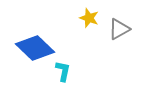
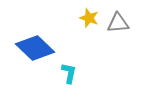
gray triangle: moved 1 px left, 6 px up; rotated 25 degrees clockwise
cyan L-shape: moved 6 px right, 2 px down
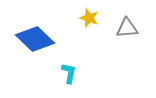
gray triangle: moved 9 px right, 5 px down
blue diamond: moved 9 px up
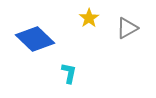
yellow star: rotated 18 degrees clockwise
gray triangle: rotated 25 degrees counterclockwise
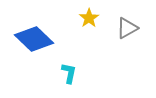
blue diamond: moved 1 px left
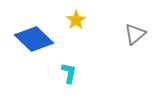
yellow star: moved 13 px left, 2 px down
gray triangle: moved 8 px right, 6 px down; rotated 10 degrees counterclockwise
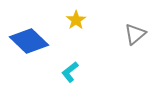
blue diamond: moved 5 px left, 2 px down
cyan L-shape: moved 1 px right, 1 px up; rotated 140 degrees counterclockwise
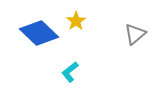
yellow star: moved 1 px down
blue diamond: moved 10 px right, 8 px up
